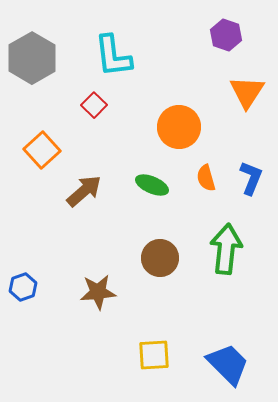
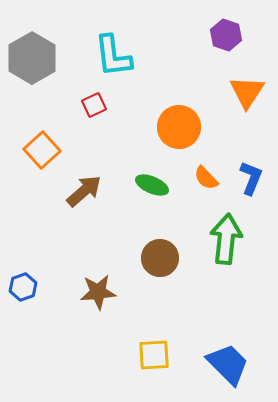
red square: rotated 20 degrees clockwise
orange semicircle: rotated 28 degrees counterclockwise
green arrow: moved 10 px up
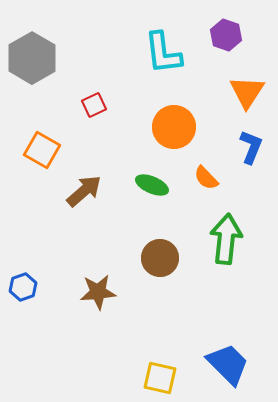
cyan L-shape: moved 50 px right, 3 px up
orange circle: moved 5 px left
orange square: rotated 18 degrees counterclockwise
blue L-shape: moved 31 px up
yellow square: moved 6 px right, 23 px down; rotated 16 degrees clockwise
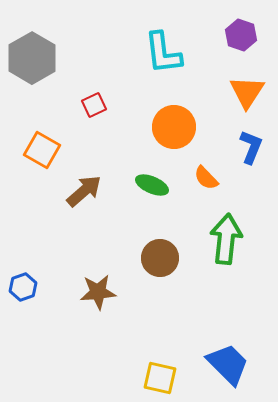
purple hexagon: moved 15 px right
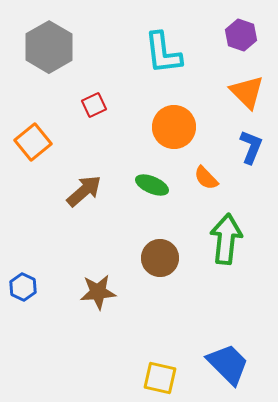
gray hexagon: moved 17 px right, 11 px up
orange triangle: rotated 18 degrees counterclockwise
orange square: moved 9 px left, 8 px up; rotated 21 degrees clockwise
blue hexagon: rotated 16 degrees counterclockwise
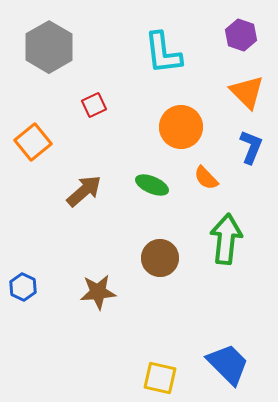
orange circle: moved 7 px right
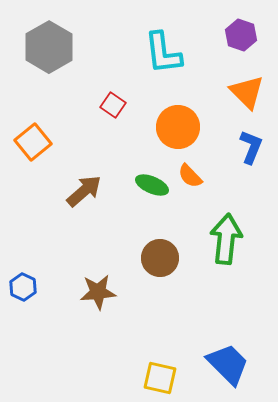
red square: moved 19 px right; rotated 30 degrees counterclockwise
orange circle: moved 3 px left
orange semicircle: moved 16 px left, 2 px up
